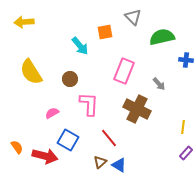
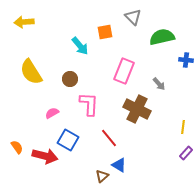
brown triangle: moved 2 px right, 14 px down
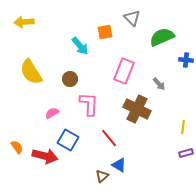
gray triangle: moved 1 px left, 1 px down
green semicircle: rotated 10 degrees counterclockwise
purple rectangle: rotated 32 degrees clockwise
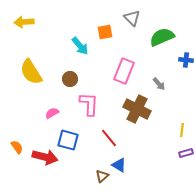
yellow line: moved 1 px left, 3 px down
blue square: rotated 15 degrees counterclockwise
red arrow: moved 1 px down
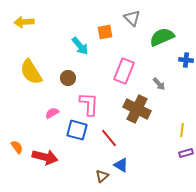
brown circle: moved 2 px left, 1 px up
blue square: moved 9 px right, 10 px up
blue triangle: moved 2 px right
